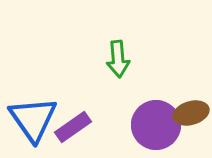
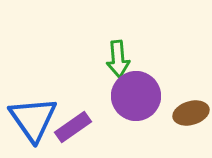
purple circle: moved 20 px left, 29 px up
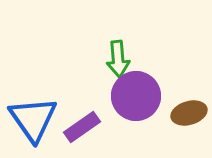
brown ellipse: moved 2 px left
purple rectangle: moved 9 px right
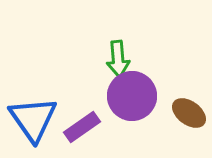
purple circle: moved 4 px left
brown ellipse: rotated 52 degrees clockwise
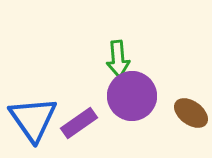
brown ellipse: moved 2 px right
purple rectangle: moved 3 px left, 4 px up
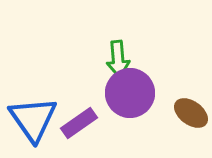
purple circle: moved 2 px left, 3 px up
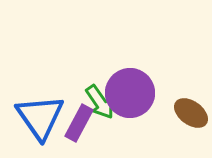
green arrow: moved 18 px left, 43 px down; rotated 30 degrees counterclockwise
blue triangle: moved 7 px right, 2 px up
purple rectangle: rotated 27 degrees counterclockwise
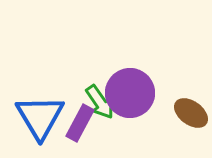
blue triangle: rotated 4 degrees clockwise
purple rectangle: moved 1 px right
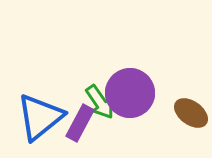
blue triangle: rotated 22 degrees clockwise
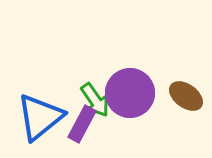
green arrow: moved 5 px left, 2 px up
brown ellipse: moved 5 px left, 17 px up
purple rectangle: moved 2 px right, 1 px down
